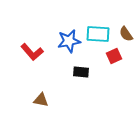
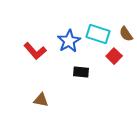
cyan rectangle: rotated 15 degrees clockwise
blue star: rotated 20 degrees counterclockwise
red L-shape: moved 3 px right, 1 px up
red square: rotated 21 degrees counterclockwise
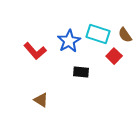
brown semicircle: moved 1 px left, 1 px down
brown triangle: rotated 21 degrees clockwise
